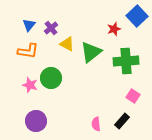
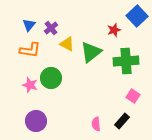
red star: moved 1 px down
orange L-shape: moved 2 px right, 1 px up
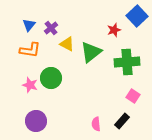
green cross: moved 1 px right, 1 px down
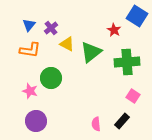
blue square: rotated 15 degrees counterclockwise
red star: rotated 24 degrees counterclockwise
pink star: moved 6 px down
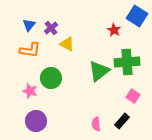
green triangle: moved 8 px right, 19 px down
